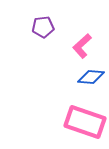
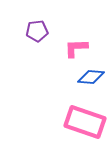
purple pentagon: moved 6 px left, 4 px down
pink L-shape: moved 6 px left, 2 px down; rotated 40 degrees clockwise
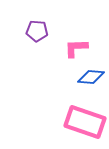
purple pentagon: rotated 10 degrees clockwise
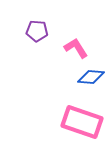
pink L-shape: rotated 60 degrees clockwise
pink rectangle: moved 3 px left
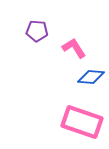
pink L-shape: moved 2 px left
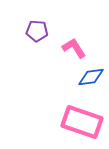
blue diamond: rotated 12 degrees counterclockwise
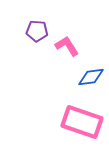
pink L-shape: moved 7 px left, 2 px up
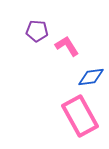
pink rectangle: moved 2 px left, 6 px up; rotated 42 degrees clockwise
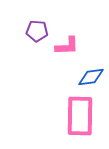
pink L-shape: rotated 120 degrees clockwise
pink rectangle: rotated 30 degrees clockwise
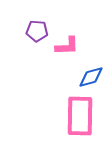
blue diamond: rotated 8 degrees counterclockwise
